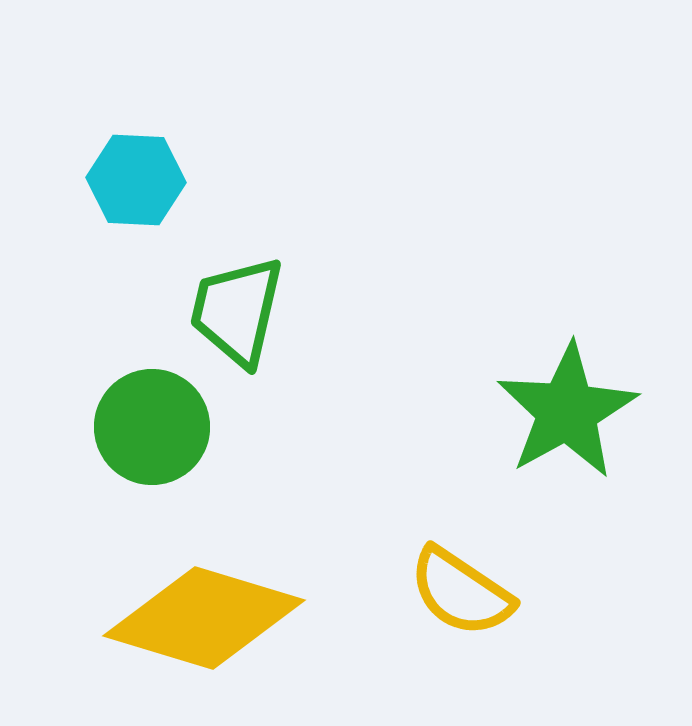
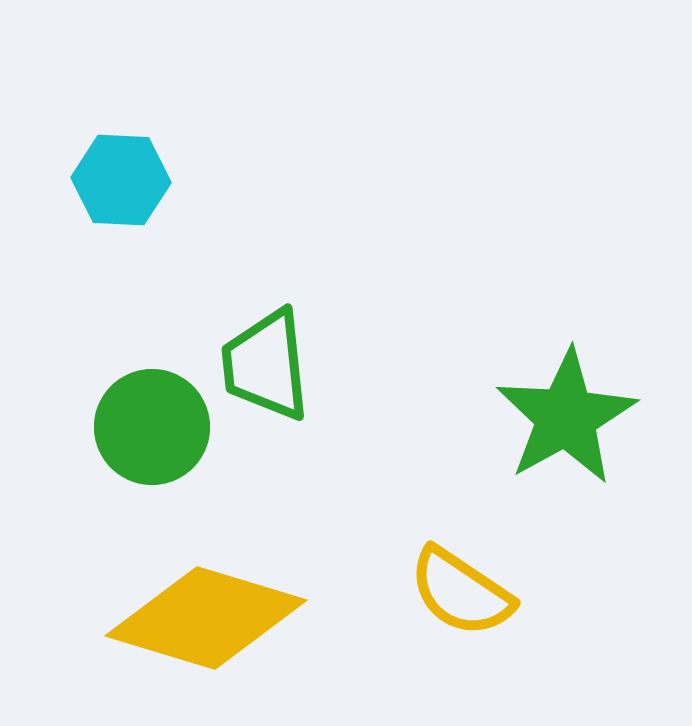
cyan hexagon: moved 15 px left
green trapezoid: moved 29 px right, 54 px down; rotated 19 degrees counterclockwise
green star: moved 1 px left, 6 px down
yellow diamond: moved 2 px right
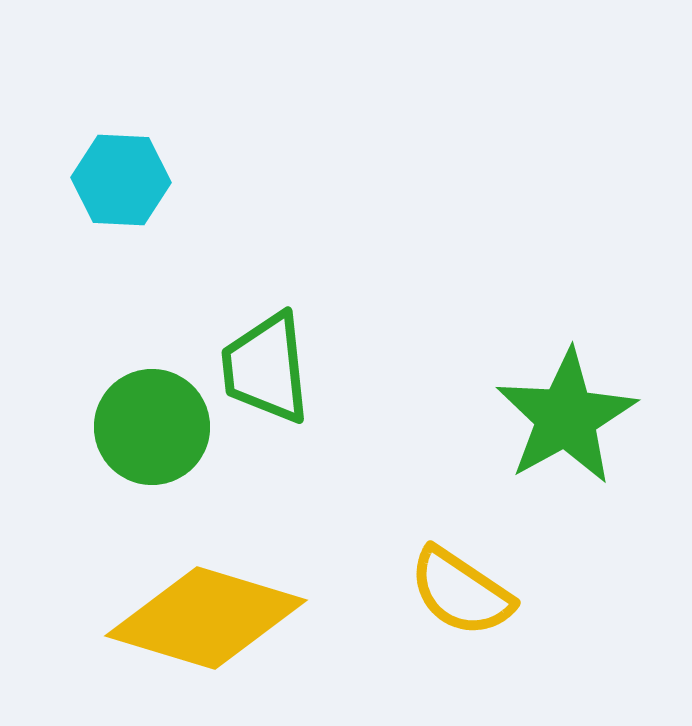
green trapezoid: moved 3 px down
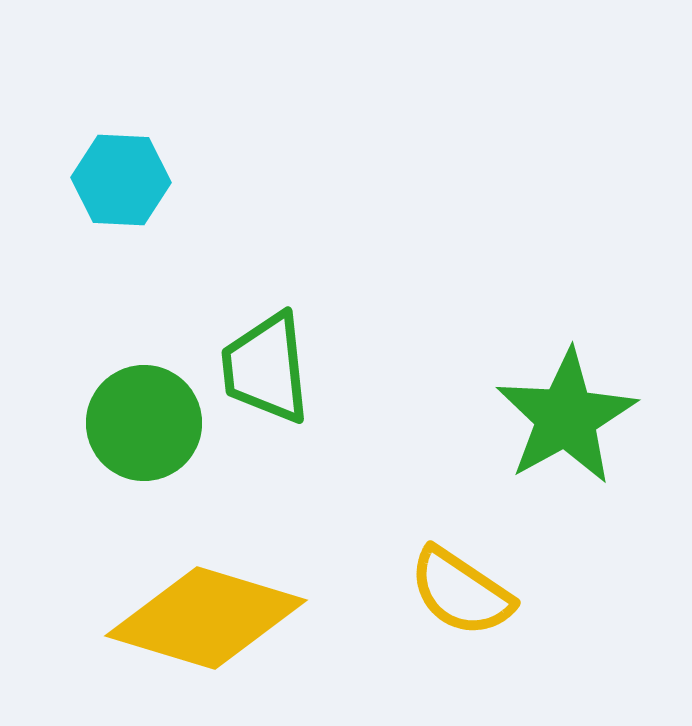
green circle: moved 8 px left, 4 px up
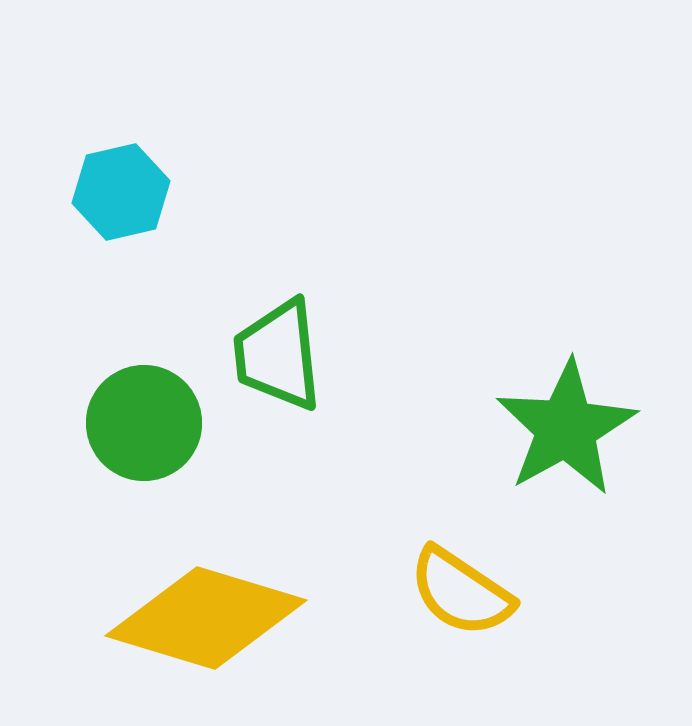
cyan hexagon: moved 12 px down; rotated 16 degrees counterclockwise
green trapezoid: moved 12 px right, 13 px up
green star: moved 11 px down
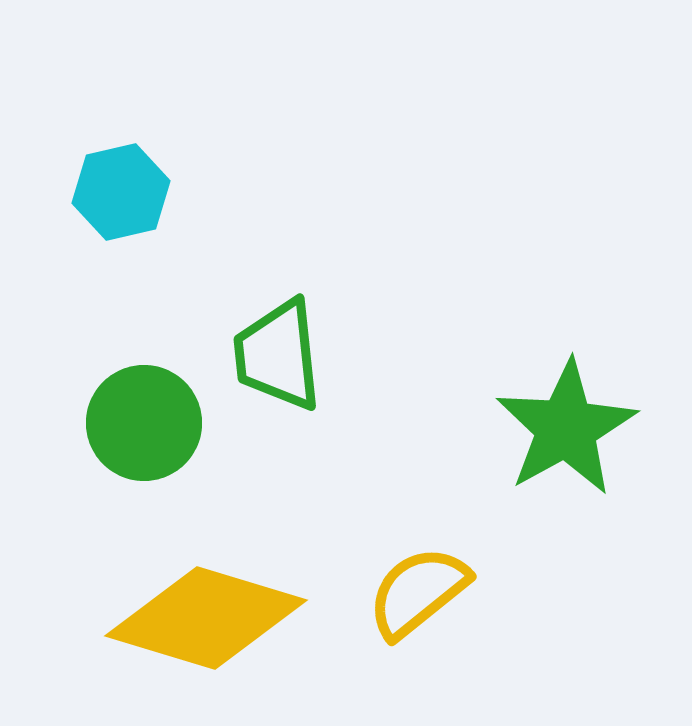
yellow semicircle: moved 43 px left; rotated 107 degrees clockwise
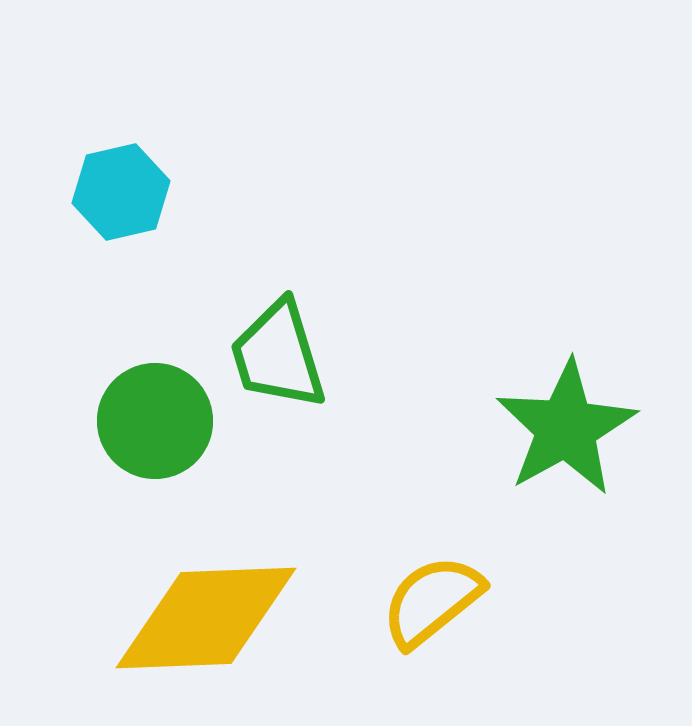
green trapezoid: rotated 11 degrees counterclockwise
green circle: moved 11 px right, 2 px up
yellow semicircle: moved 14 px right, 9 px down
yellow diamond: rotated 19 degrees counterclockwise
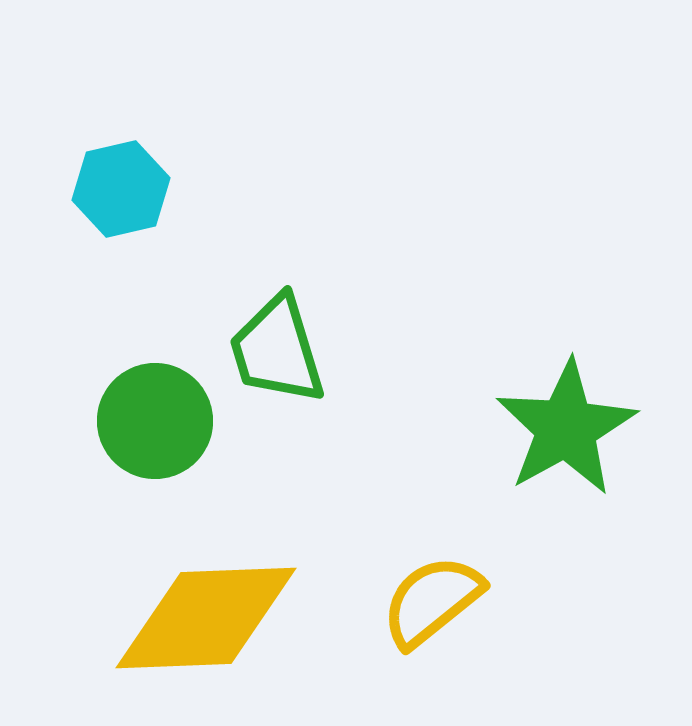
cyan hexagon: moved 3 px up
green trapezoid: moved 1 px left, 5 px up
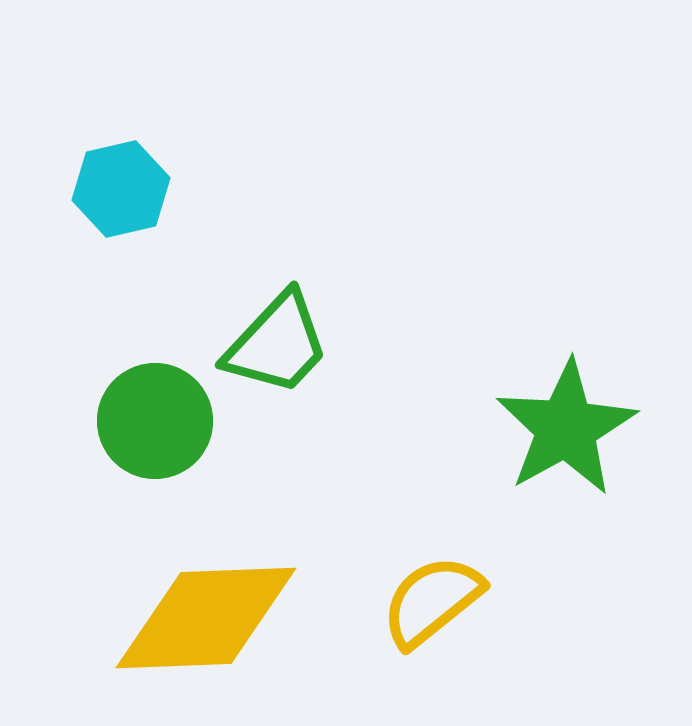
green trapezoid: moved 6 px up; rotated 120 degrees counterclockwise
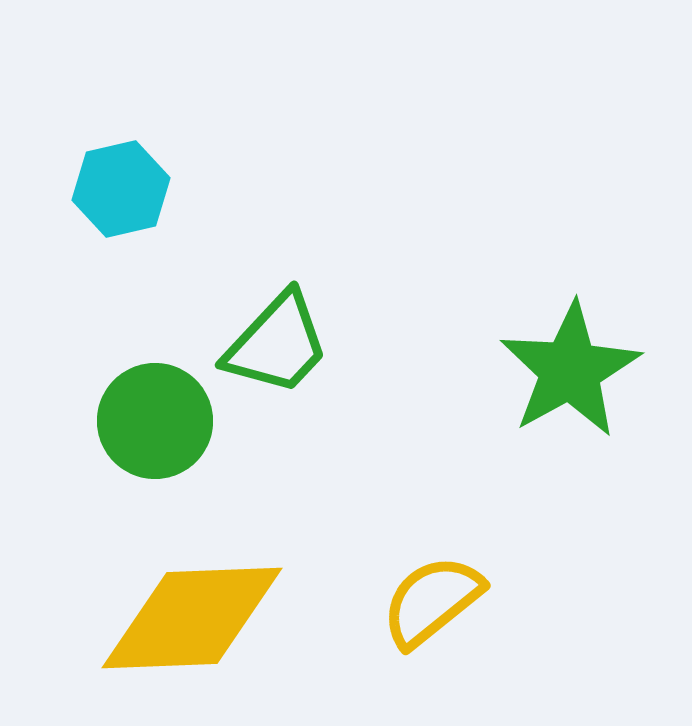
green star: moved 4 px right, 58 px up
yellow diamond: moved 14 px left
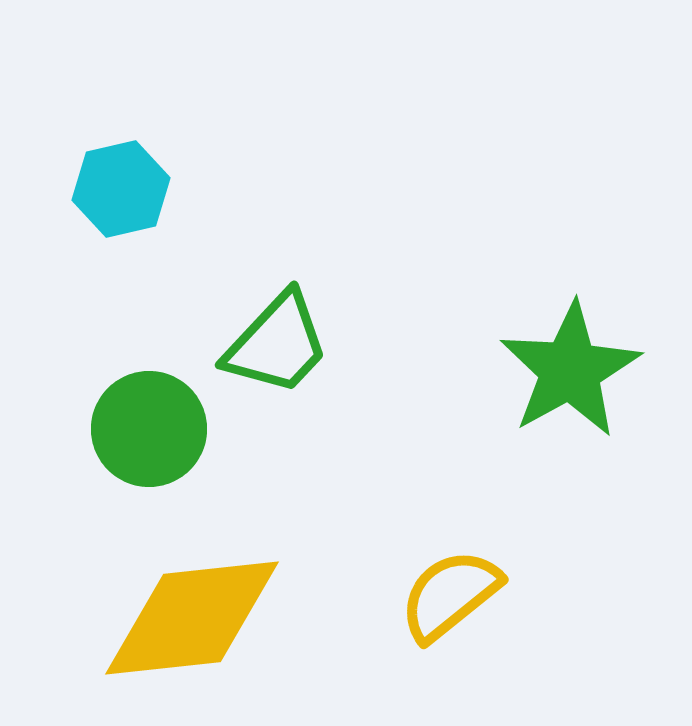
green circle: moved 6 px left, 8 px down
yellow semicircle: moved 18 px right, 6 px up
yellow diamond: rotated 4 degrees counterclockwise
